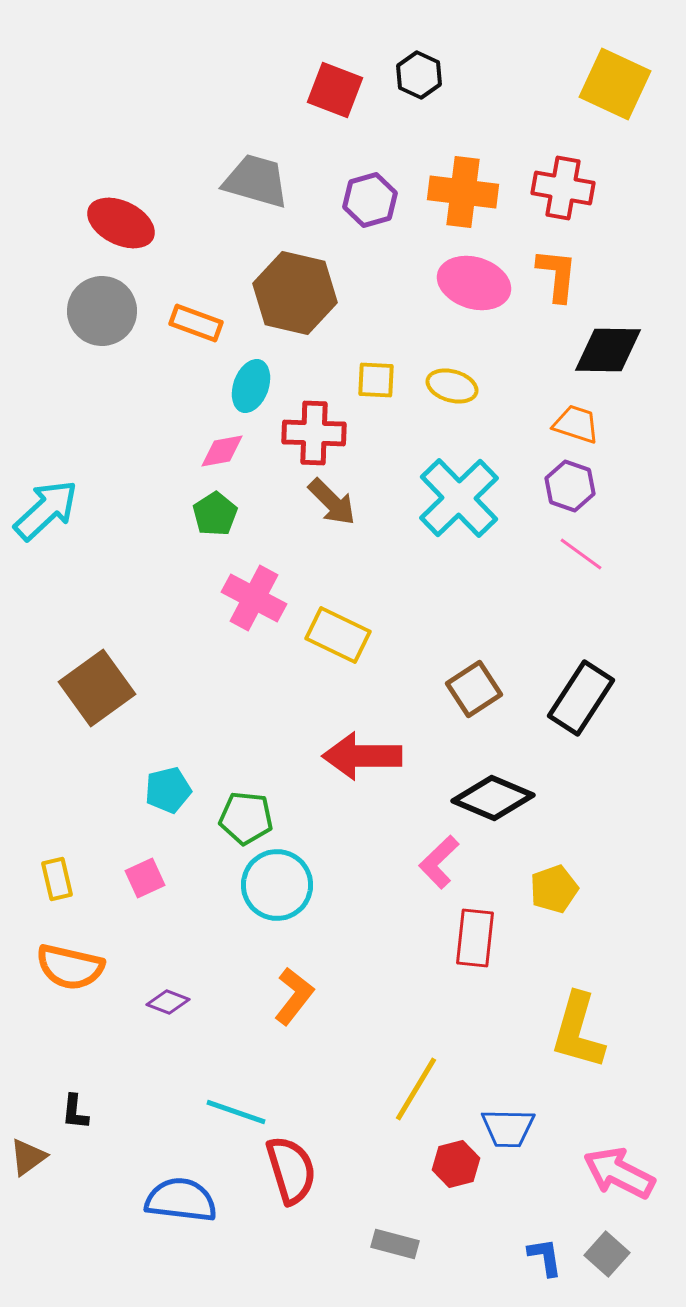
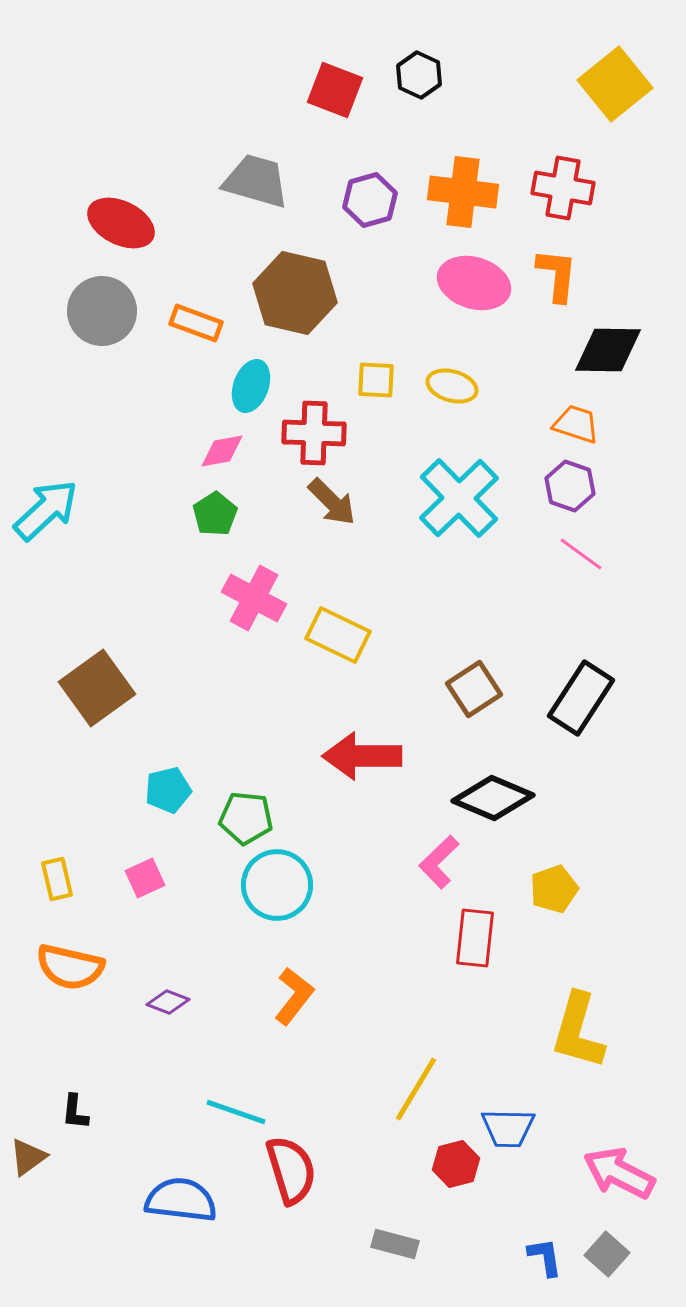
yellow square at (615, 84): rotated 26 degrees clockwise
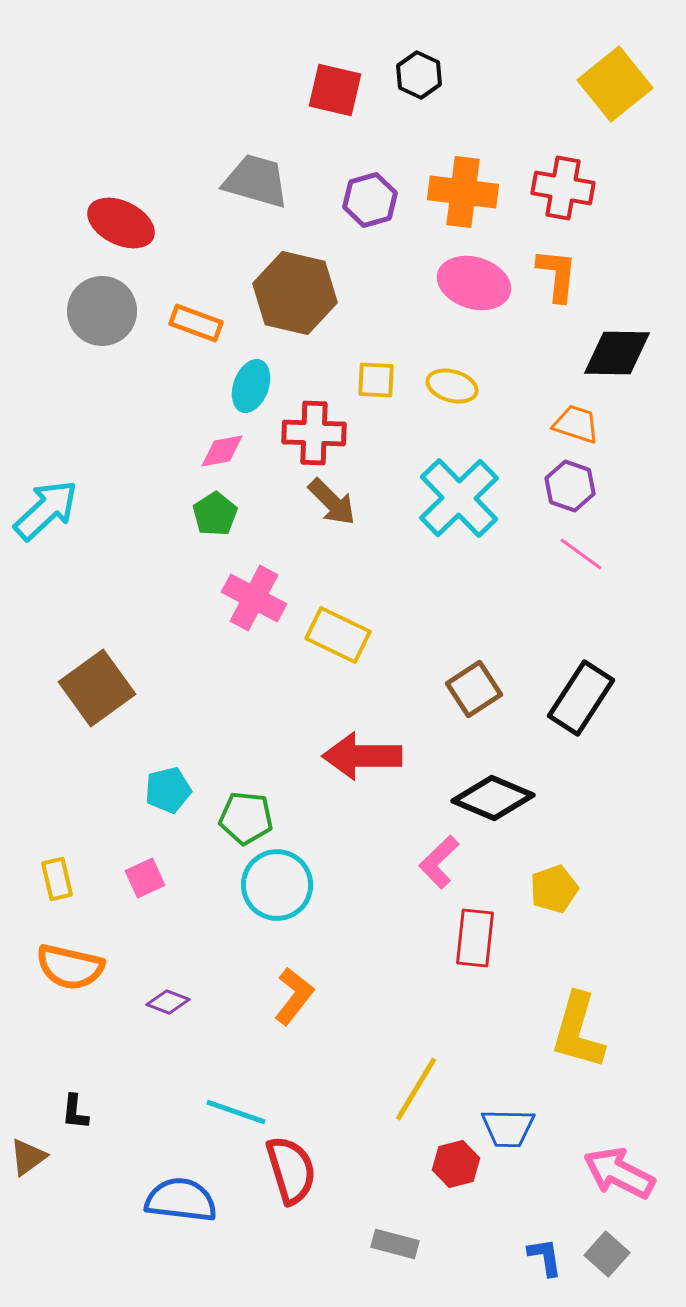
red square at (335, 90): rotated 8 degrees counterclockwise
black diamond at (608, 350): moved 9 px right, 3 px down
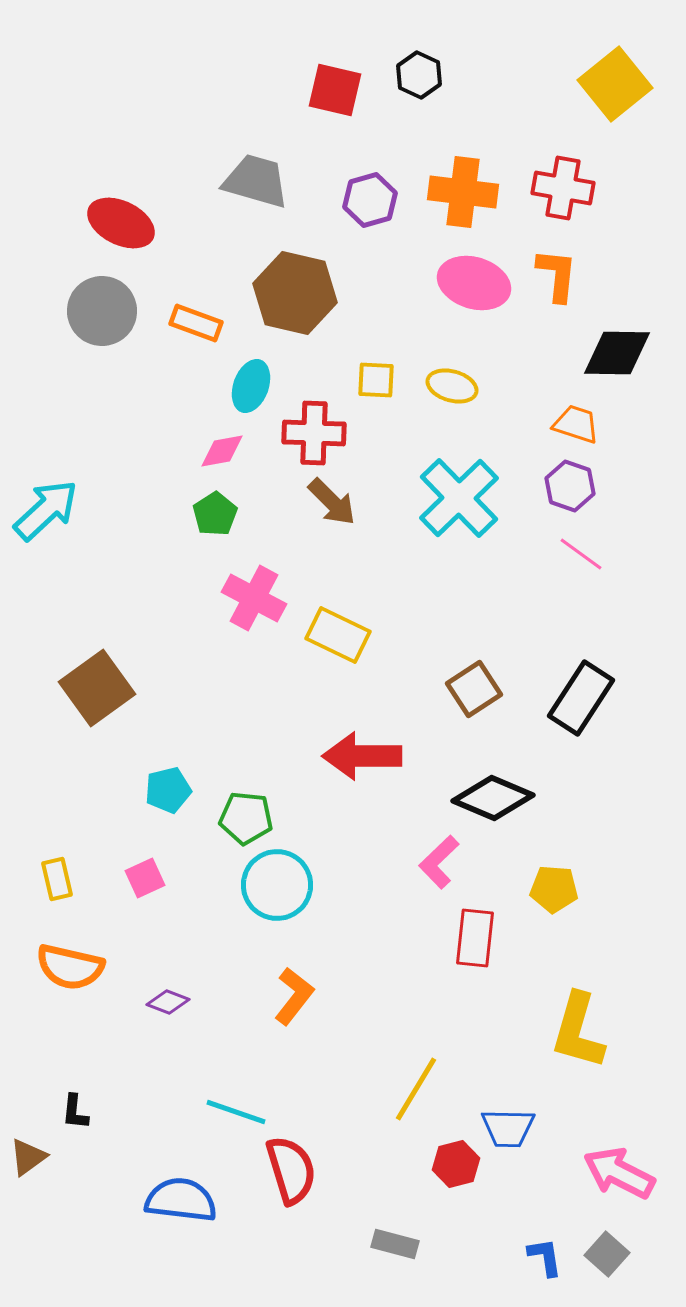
yellow pentagon at (554, 889): rotated 24 degrees clockwise
